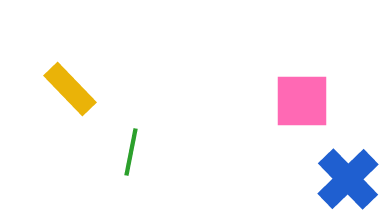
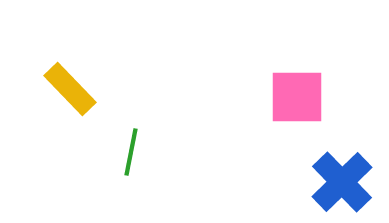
pink square: moved 5 px left, 4 px up
blue cross: moved 6 px left, 3 px down
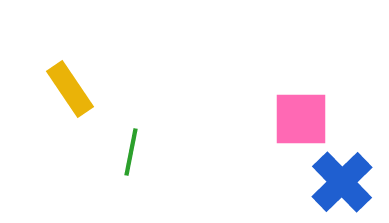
yellow rectangle: rotated 10 degrees clockwise
pink square: moved 4 px right, 22 px down
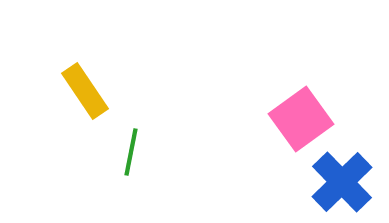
yellow rectangle: moved 15 px right, 2 px down
pink square: rotated 36 degrees counterclockwise
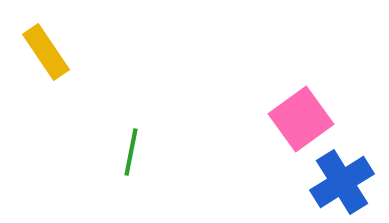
yellow rectangle: moved 39 px left, 39 px up
blue cross: rotated 12 degrees clockwise
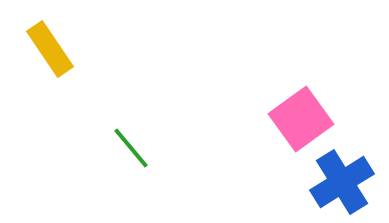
yellow rectangle: moved 4 px right, 3 px up
green line: moved 4 px up; rotated 51 degrees counterclockwise
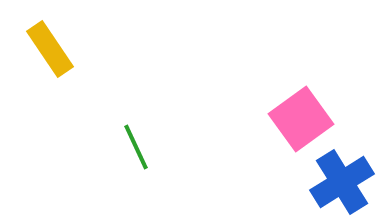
green line: moved 5 px right, 1 px up; rotated 15 degrees clockwise
